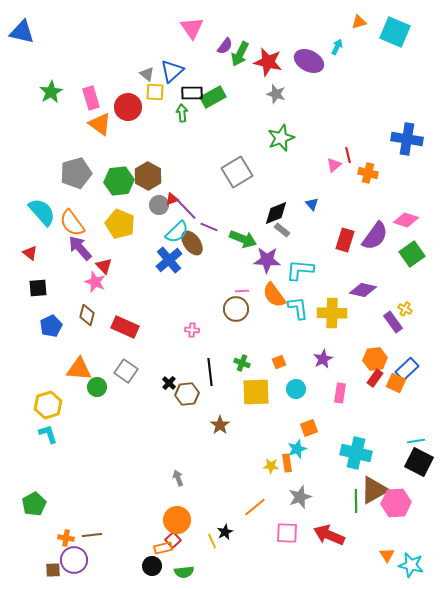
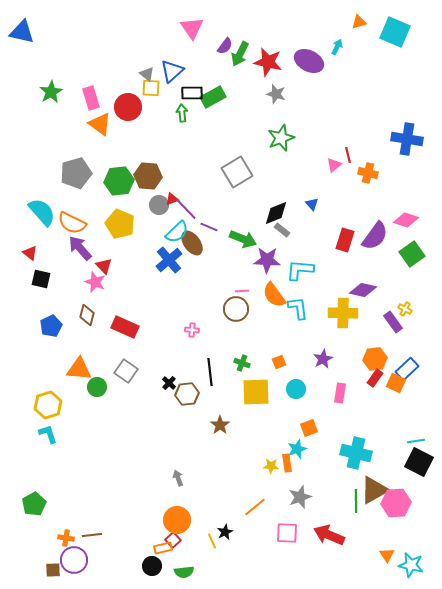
yellow square at (155, 92): moved 4 px left, 4 px up
brown hexagon at (148, 176): rotated 24 degrees counterclockwise
orange semicircle at (72, 223): rotated 28 degrees counterclockwise
black square at (38, 288): moved 3 px right, 9 px up; rotated 18 degrees clockwise
yellow cross at (332, 313): moved 11 px right
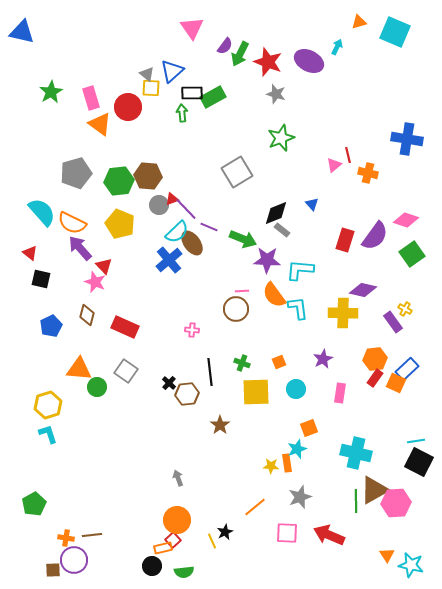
red star at (268, 62): rotated 8 degrees clockwise
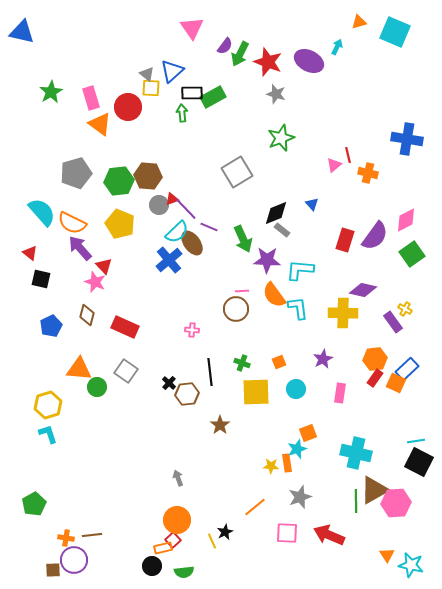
pink diamond at (406, 220): rotated 45 degrees counterclockwise
green arrow at (243, 239): rotated 44 degrees clockwise
orange square at (309, 428): moved 1 px left, 5 px down
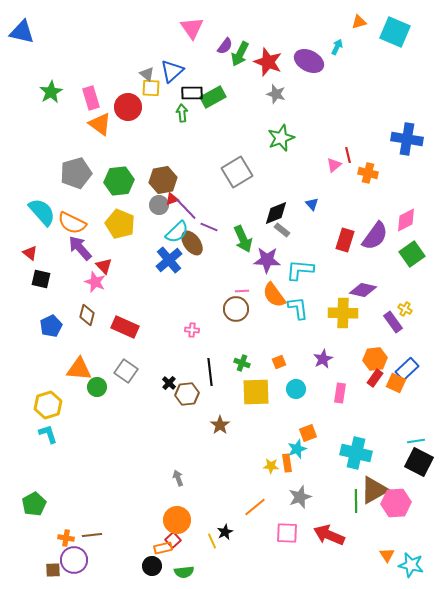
brown hexagon at (148, 176): moved 15 px right, 4 px down; rotated 16 degrees counterclockwise
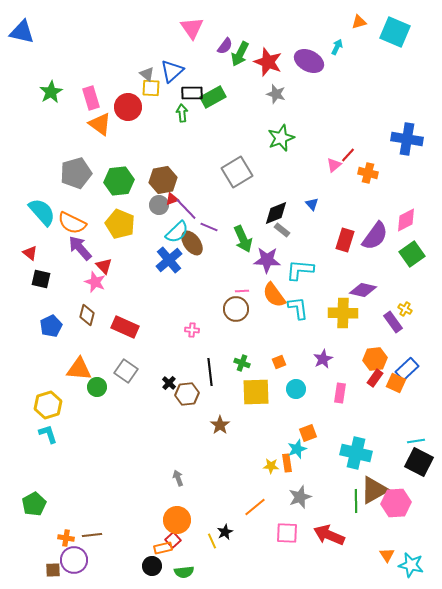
red line at (348, 155): rotated 56 degrees clockwise
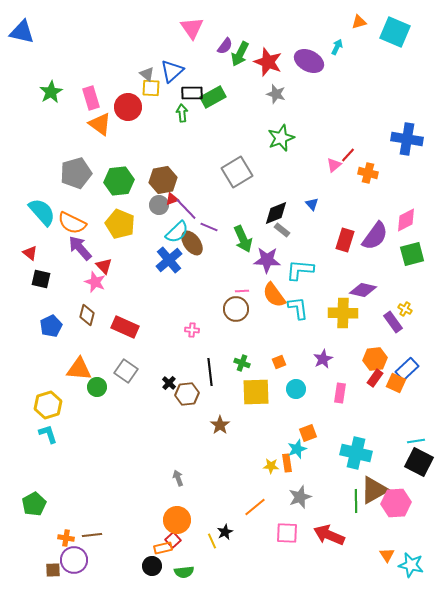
green square at (412, 254): rotated 20 degrees clockwise
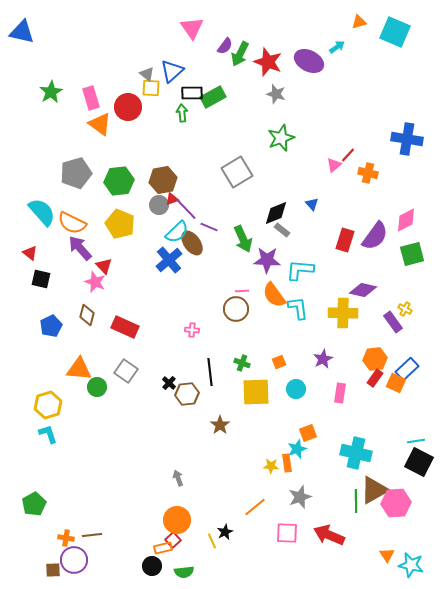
cyan arrow at (337, 47): rotated 28 degrees clockwise
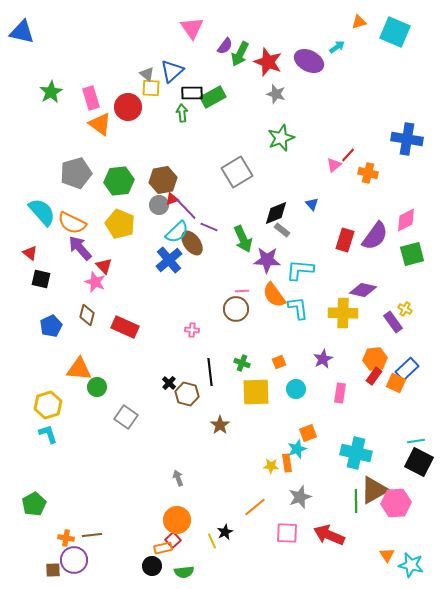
gray square at (126, 371): moved 46 px down
red rectangle at (375, 378): moved 1 px left, 2 px up
brown hexagon at (187, 394): rotated 20 degrees clockwise
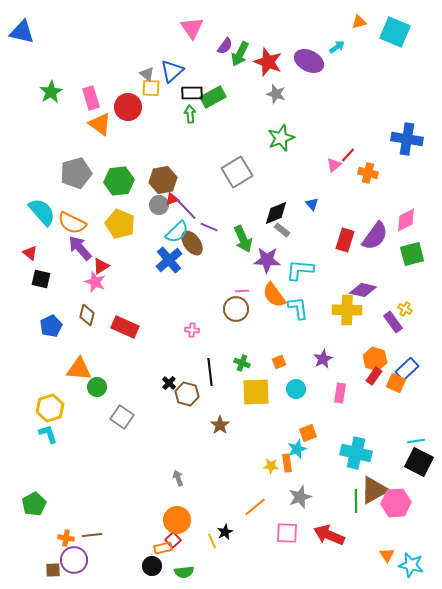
green arrow at (182, 113): moved 8 px right, 1 px down
red triangle at (104, 266): moved 3 px left; rotated 42 degrees clockwise
yellow cross at (343, 313): moved 4 px right, 3 px up
orange hexagon at (375, 359): rotated 25 degrees clockwise
yellow hexagon at (48, 405): moved 2 px right, 3 px down
gray square at (126, 417): moved 4 px left
